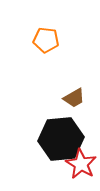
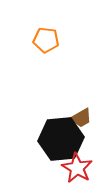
brown trapezoid: moved 7 px right, 20 px down
red star: moved 4 px left, 4 px down
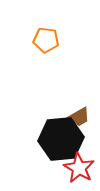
brown trapezoid: moved 2 px left, 1 px up
red star: moved 2 px right
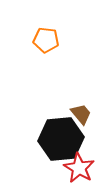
brown trapezoid: moved 2 px right, 3 px up; rotated 100 degrees counterclockwise
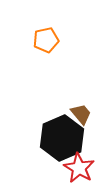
orange pentagon: rotated 20 degrees counterclockwise
black hexagon: moved 1 px right, 1 px up; rotated 18 degrees counterclockwise
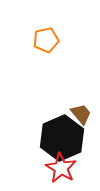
red star: moved 18 px left
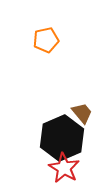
brown trapezoid: moved 1 px right, 1 px up
red star: moved 3 px right
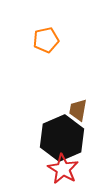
brown trapezoid: moved 4 px left, 3 px up; rotated 130 degrees counterclockwise
red star: moved 1 px left, 1 px down
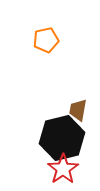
black hexagon: rotated 9 degrees clockwise
red star: rotated 8 degrees clockwise
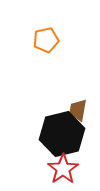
black hexagon: moved 4 px up
